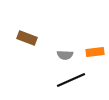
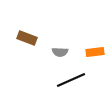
gray semicircle: moved 5 px left, 3 px up
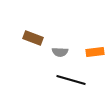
brown rectangle: moved 6 px right
black line: rotated 40 degrees clockwise
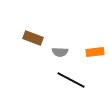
black line: rotated 12 degrees clockwise
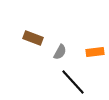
gray semicircle: rotated 63 degrees counterclockwise
black line: moved 2 px right, 2 px down; rotated 20 degrees clockwise
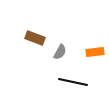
brown rectangle: moved 2 px right
black line: rotated 36 degrees counterclockwise
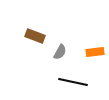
brown rectangle: moved 2 px up
